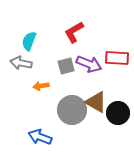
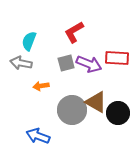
gray square: moved 3 px up
blue arrow: moved 2 px left, 1 px up
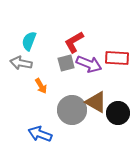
red L-shape: moved 10 px down
orange arrow: rotated 112 degrees counterclockwise
blue arrow: moved 2 px right, 2 px up
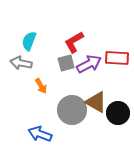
purple arrow: rotated 50 degrees counterclockwise
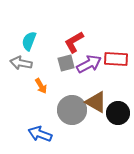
red rectangle: moved 1 px left, 1 px down
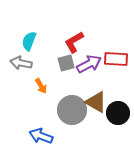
blue arrow: moved 1 px right, 2 px down
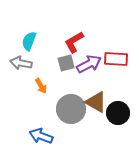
gray circle: moved 1 px left, 1 px up
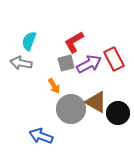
red rectangle: moved 2 px left; rotated 60 degrees clockwise
orange arrow: moved 13 px right
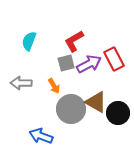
red L-shape: moved 1 px up
gray arrow: moved 20 px down; rotated 10 degrees counterclockwise
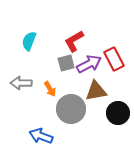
orange arrow: moved 4 px left, 3 px down
brown triangle: moved 11 px up; rotated 40 degrees counterclockwise
